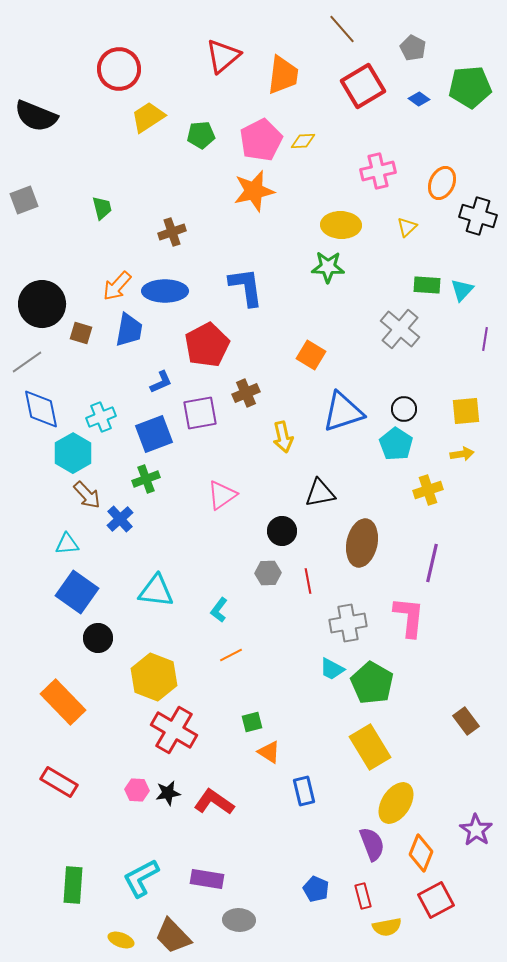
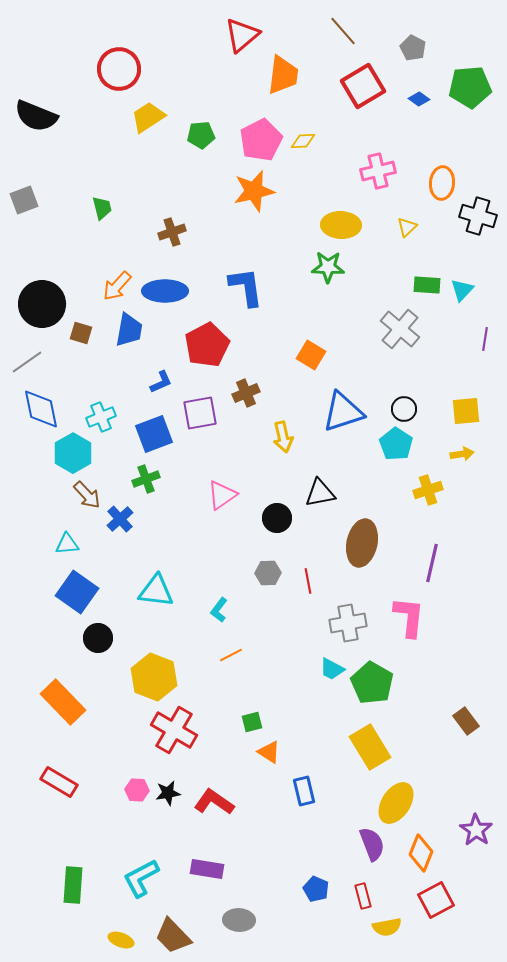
brown line at (342, 29): moved 1 px right, 2 px down
red triangle at (223, 56): moved 19 px right, 21 px up
orange ellipse at (442, 183): rotated 20 degrees counterclockwise
black circle at (282, 531): moved 5 px left, 13 px up
purple rectangle at (207, 879): moved 10 px up
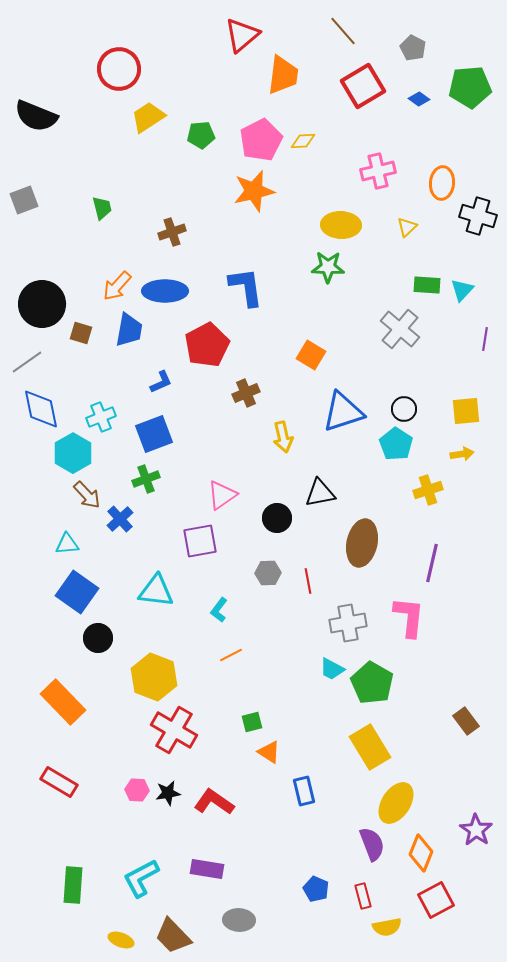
purple square at (200, 413): moved 128 px down
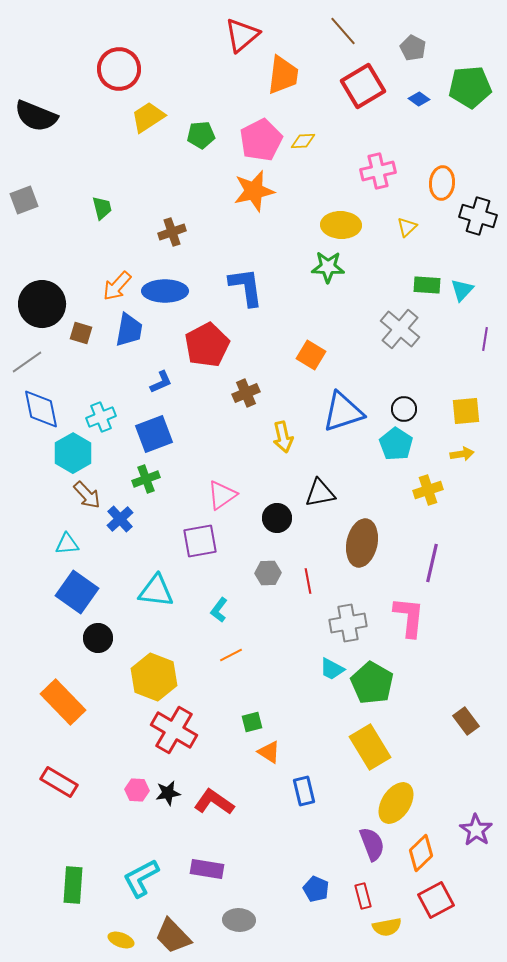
orange diamond at (421, 853): rotated 24 degrees clockwise
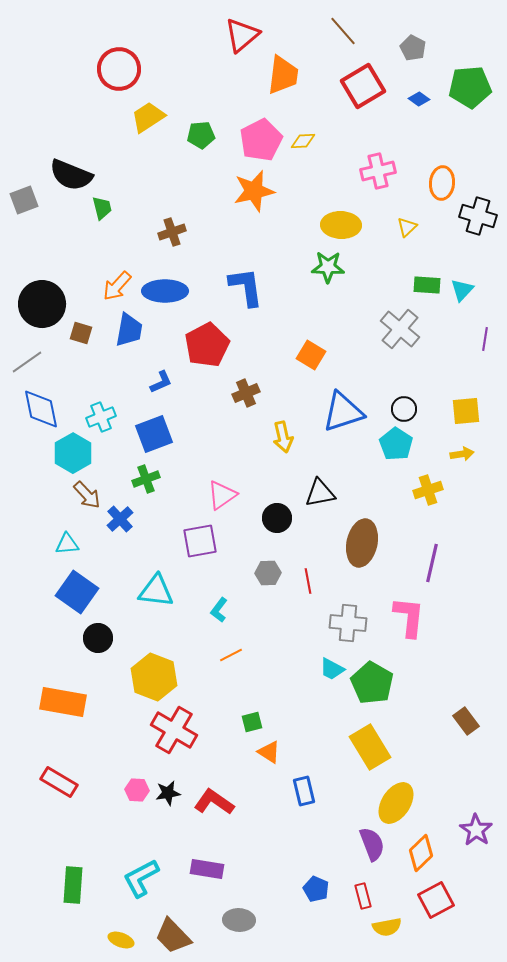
black semicircle at (36, 116): moved 35 px right, 59 px down
gray cross at (348, 623): rotated 15 degrees clockwise
orange rectangle at (63, 702): rotated 36 degrees counterclockwise
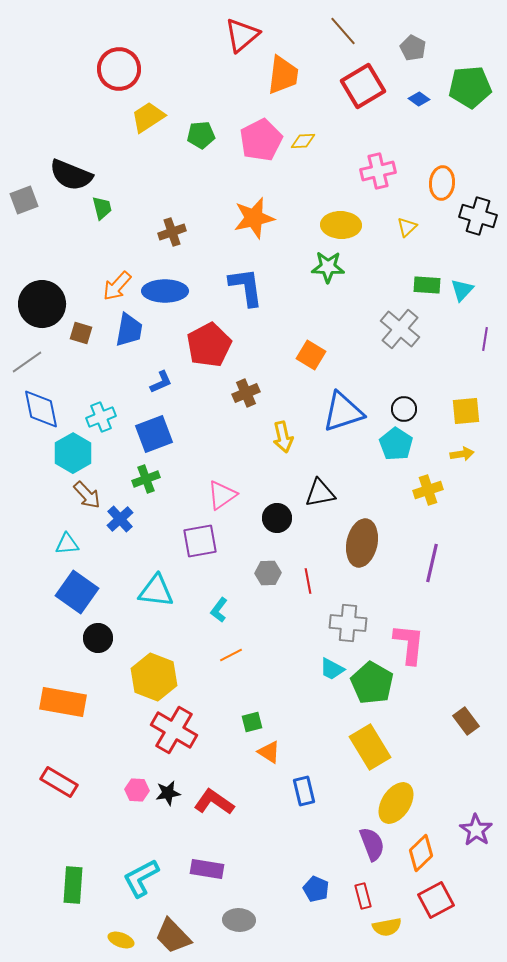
orange star at (254, 191): moved 27 px down
red pentagon at (207, 345): moved 2 px right
pink L-shape at (409, 617): moved 27 px down
